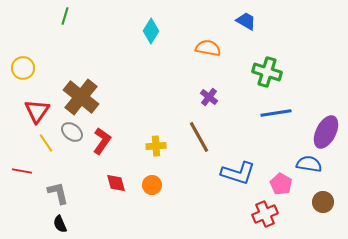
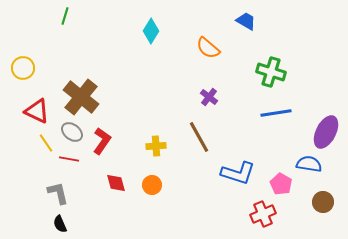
orange semicircle: rotated 150 degrees counterclockwise
green cross: moved 4 px right
red triangle: rotated 40 degrees counterclockwise
red line: moved 47 px right, 12 px up
red cross: moved 2 px left
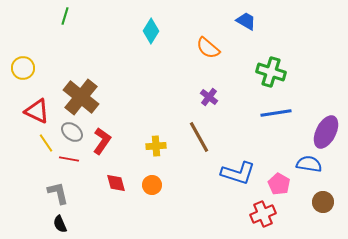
pink pentagon: moved 2 px left
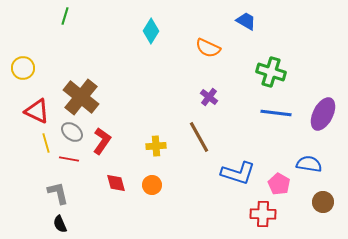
orange semicircle: rotated 15 degrees counterclockwise
blue line: rotated 16 degrees clockwise
purple ellipse: moved 3 px left, 18 px up
yellow line: rotated 18 degrees clockwise
red cross: rotated 25 degrees clockwise
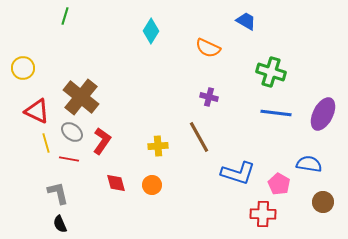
purple cross: rotated 24 degrees counterclockwise
yellow cross: moved 2 px right
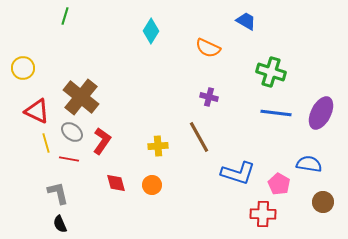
purple ellipse: moved 2 px left, 1 px up
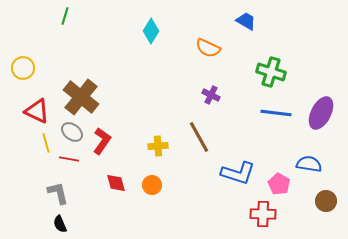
purple cross: moved 2 px right, 2 px up; rotated 12 degrees clockwise
brown circle: moved 3 px right, 1 px up
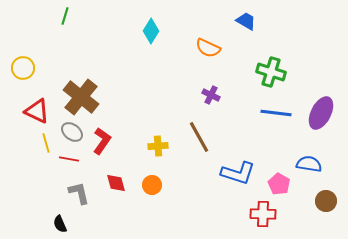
gray L-shape: moved 21 px right
